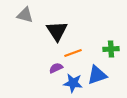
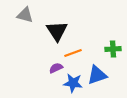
green cross: moved 2 px right
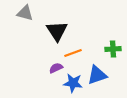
gray triangle: moved 2 px up
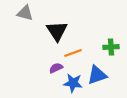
green cross: moved 2 px left, 2 px up
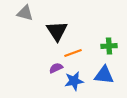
green cross: moved 2 px left, 1 px up
blue triangle: moved 7 px right; rotated 25 degrees clockwise
blue star: moved 1 px right, 2 px up; rotated 18 degrees counterclockwise
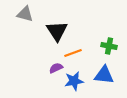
gray triangle: moved 1 px down
green cross: rotated 14 degrees clockwise
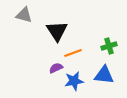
gray triangle: moved 1 px left, 1 px down
green cross: rotated 28 degrees counterclockwise
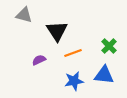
green cross: rotated 28 degrees counterclockwise
purple semicircle: moved 17 px left, 8 px up
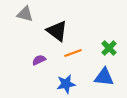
gray triangle: moved 1 px right, 1 px up
black triangle: rotated 20 degrees counterclockwise
green cross: moved 2 px down
blue triangle: moved 2 px down
blue star: moved 8 px left, 3 px down
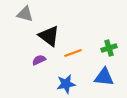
black triangle: moved 8 px left, 5 px down
green cross: rotated 28 degrees clockwise
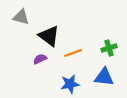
gray triangle: moved 4 px left, 3 px down
purple semicircle: moved 1 px right, 1 px up
blue star: moved 4 px right
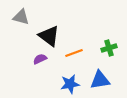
orange line: moved 1 px right
blue triangle: moved 4 px left, 3 px down; rotated 15 degrees counterclockwise
